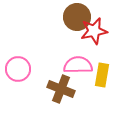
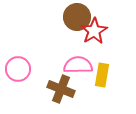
red star: rotated 20 degrees counterclockwise
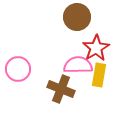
red star: moved 2 px right, 17 px down
yellow rectangle: moved 3 px left
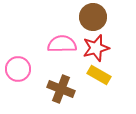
brown circle: moved 16 px right
red star: rotated 16 degrees clockwise
pink semicircle: moved 16 px left, 21 px up
yellow rectangle: rotated 70 degrees counterclockwise
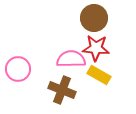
brown circle: moved 1 px right, 1 px down
pink semicircle: moved 9 px right, 15 px down
red star: rotated 20 degrees clockwise
brown cross: moved 1 px right, 1 px down
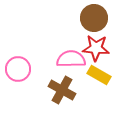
brown cross: rotated 8 degrees clockwise
